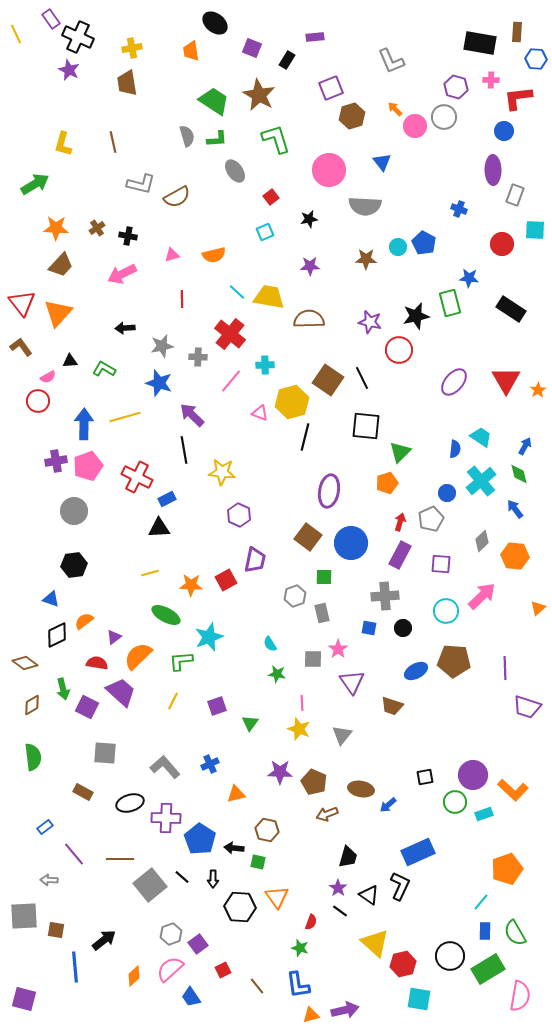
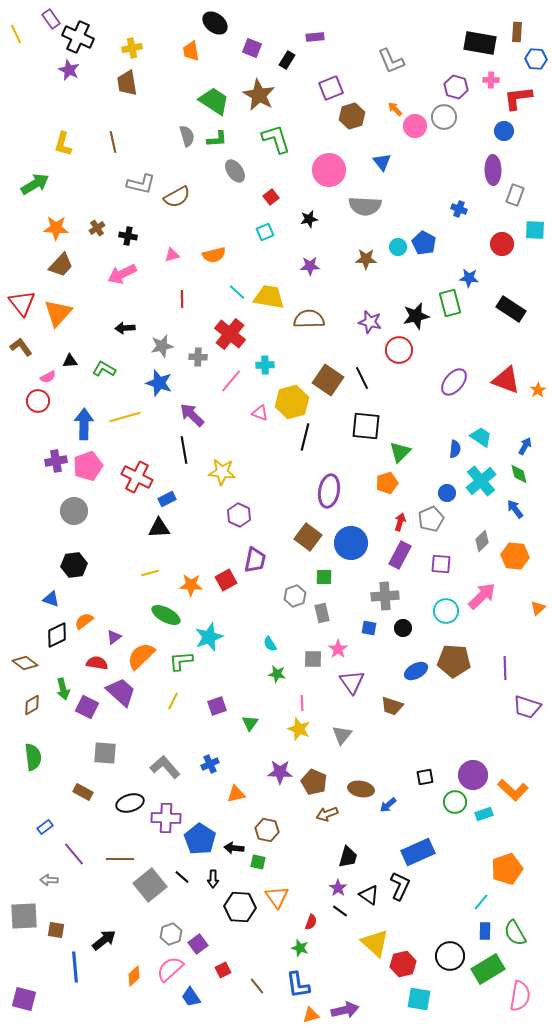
red triangle at (506, 380): rotated 40 degrees counterclockwise
orange semicircle at (138, 656): moved 3 px right
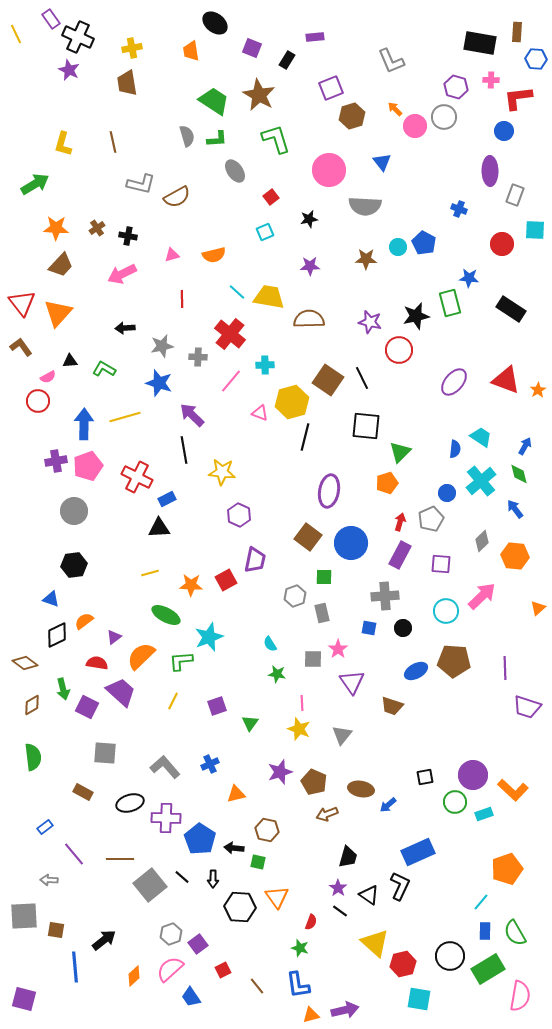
purple ellipse at (493, 170): moved 3 px left, 1 px down
purple star at (280, 772): rotated 20 degrees counterclockwise
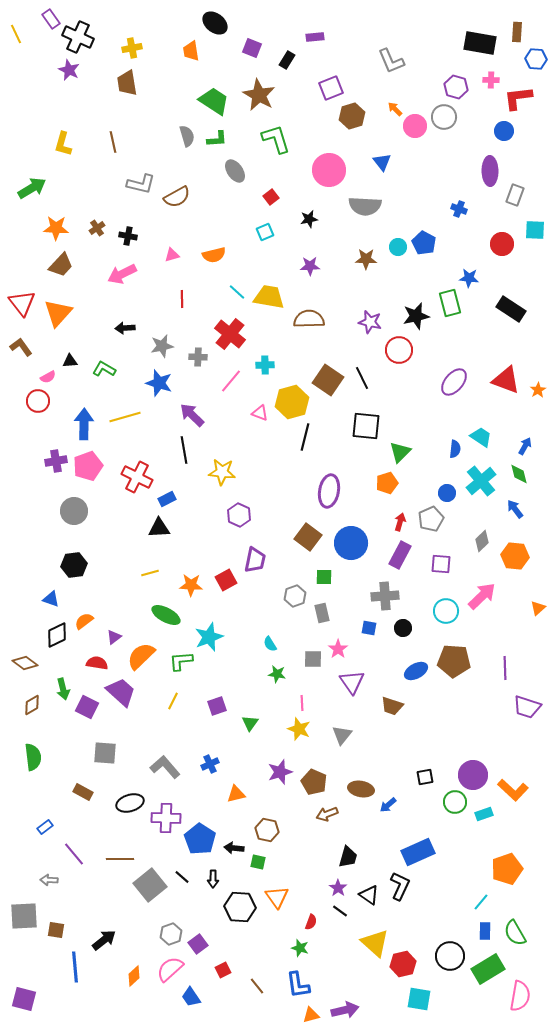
green arrow at (35, 184): moved 3 px left, 4 px down
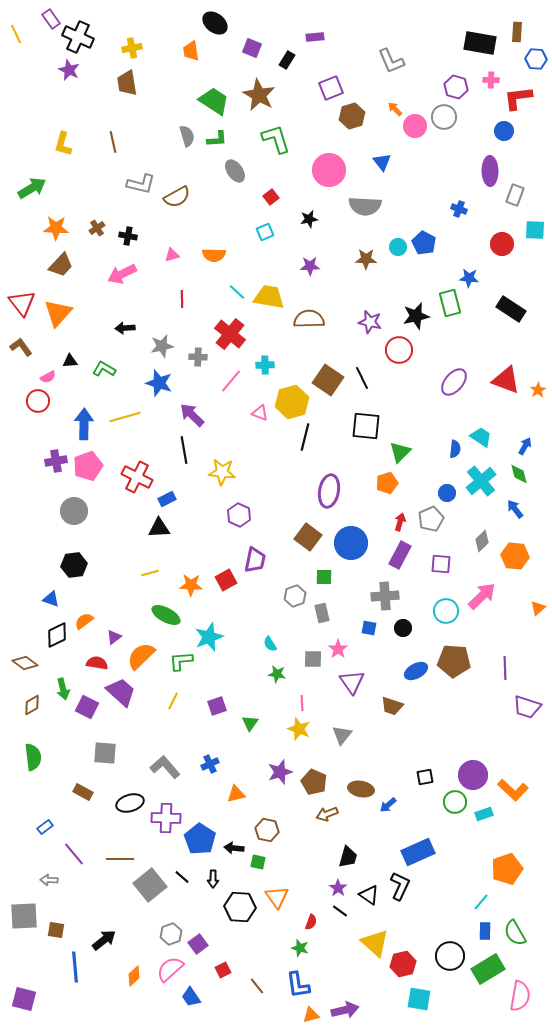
orange semicircle at (214, 255): rotated 15 degrees clockwise
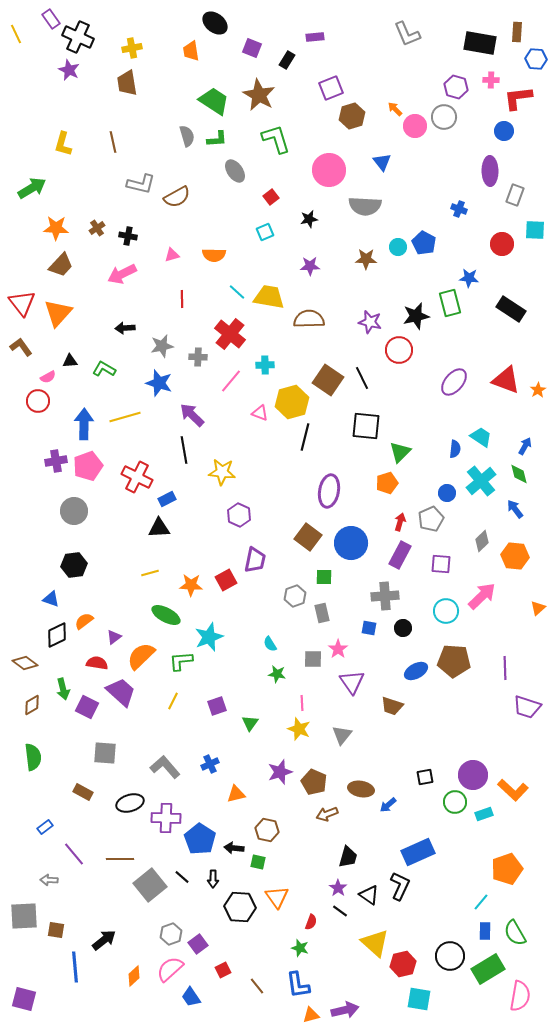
gray L-shape at (391, 61): moved 16 px right, 27 px up
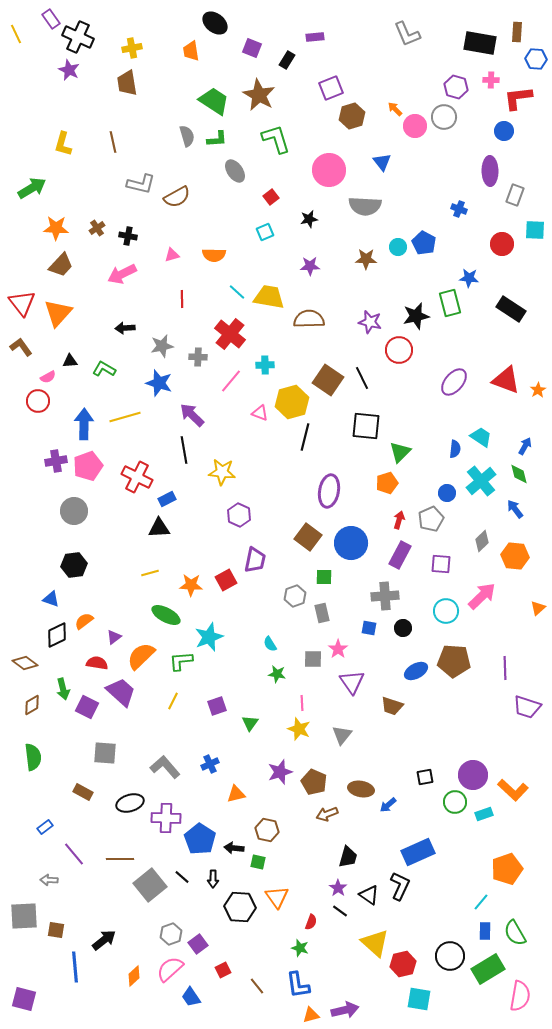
red arrow at (400, 522): moved 1 px left, 2 px up
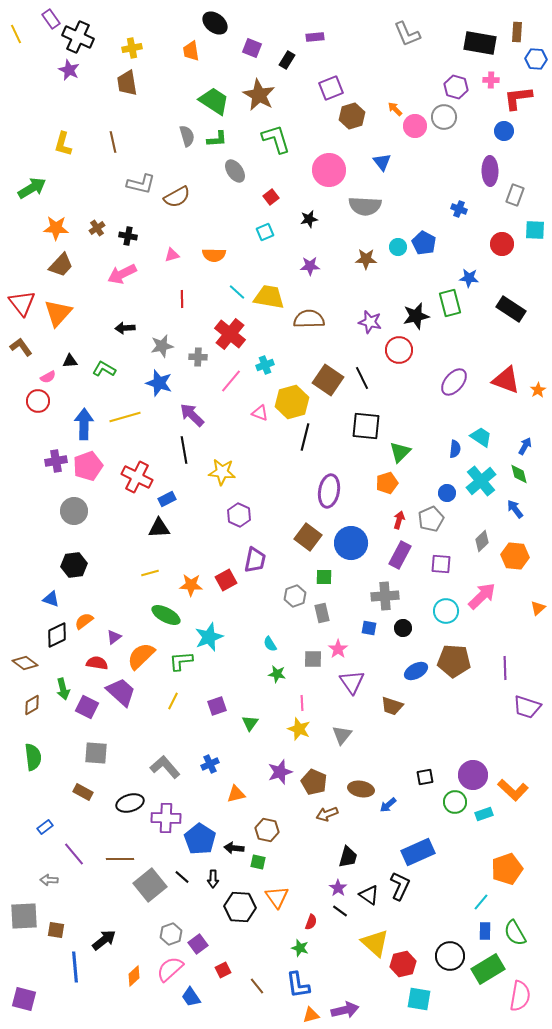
cyan cross at (265, 365): rotated 18 degrees counterclockwise
gray square at (105, 753): moved 9 px left
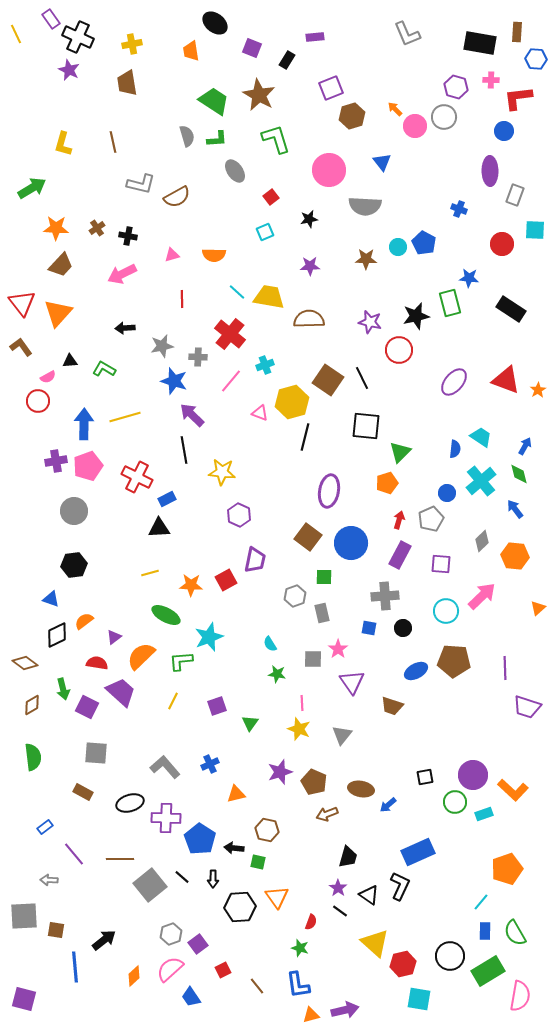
yellow cross at (132, 48): moved 4 px up
blue star at (159, 383): moved 15 px right, 2 px up
black hexagon at (240, 907): rotated 8 degrees counterclockwise
green rectangle at (488, 969): moved 2 px down
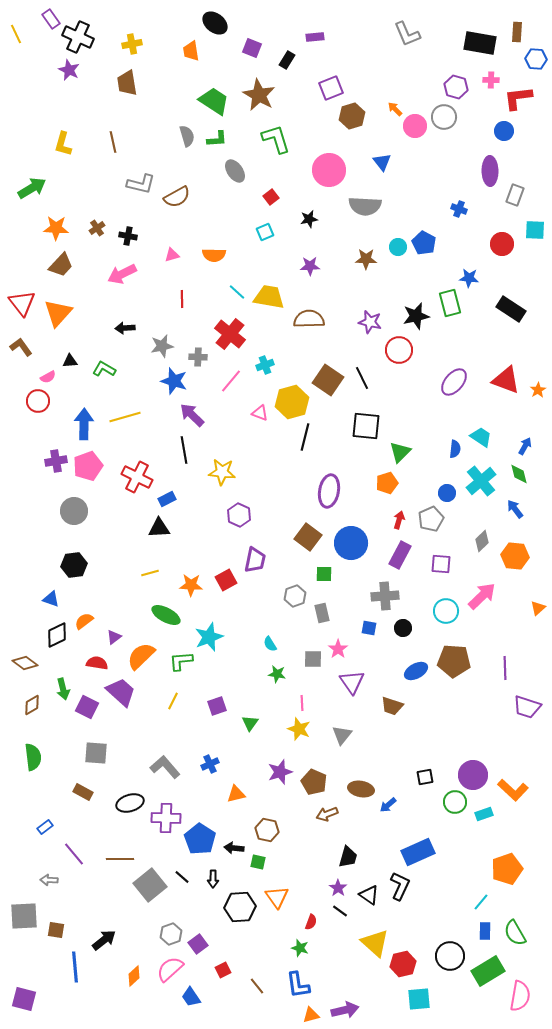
green square at (324, 577): moved 3 px up
cyan square at (419, 999): rotated 15 degrees counterclockwise
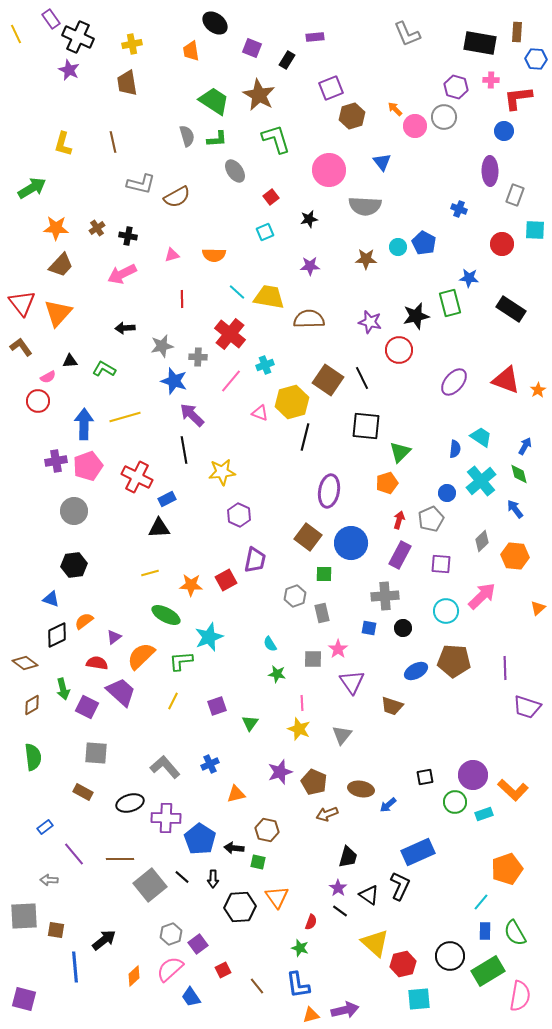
yellow star at (222, 472): rotated 12 degrees counterclockwise
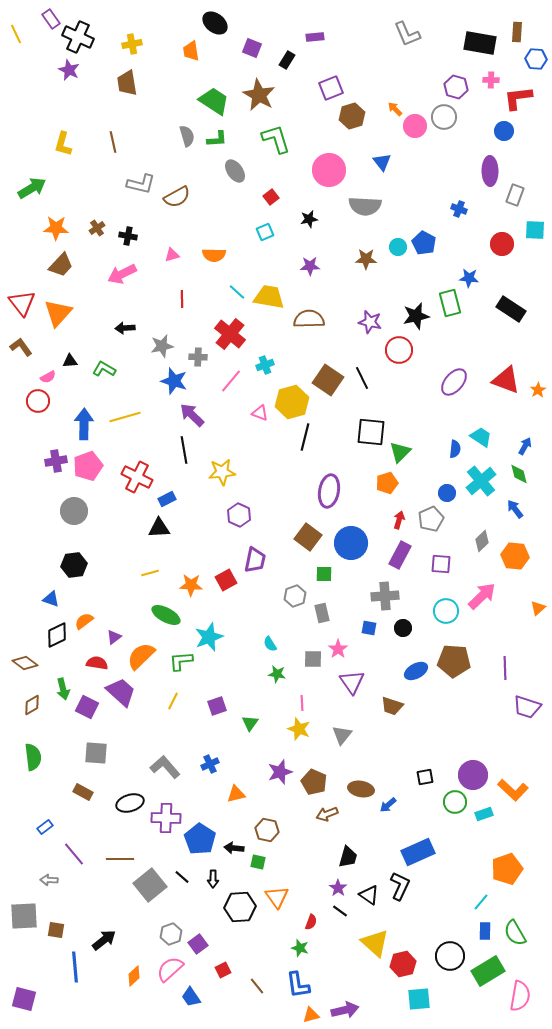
black square at (366, 426): moved 5 px right, 6 px down
